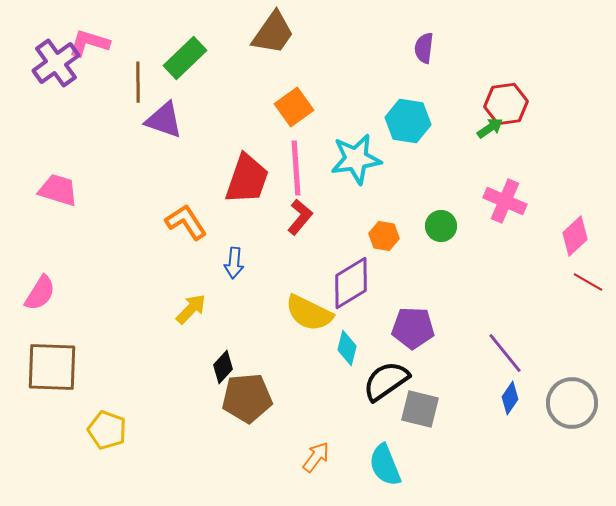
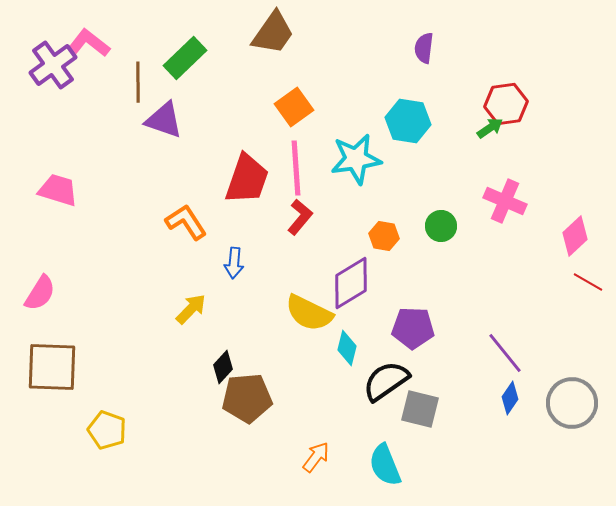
pink L-shape: rotated 21 degrees clockwise
purple cross: moved 3 px left, 2 px down
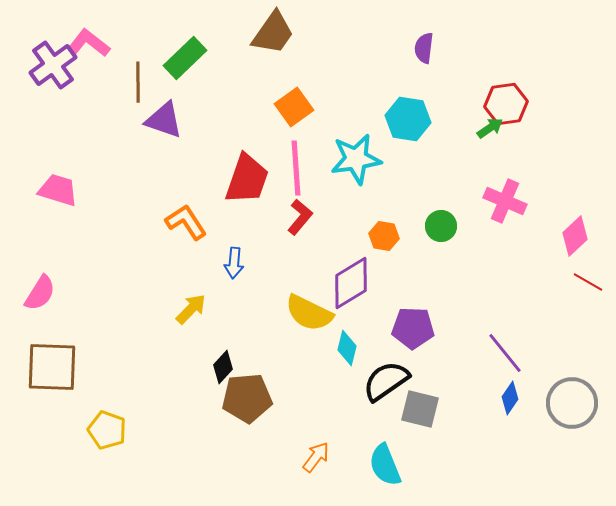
cyan hexagon: moved 2 px up
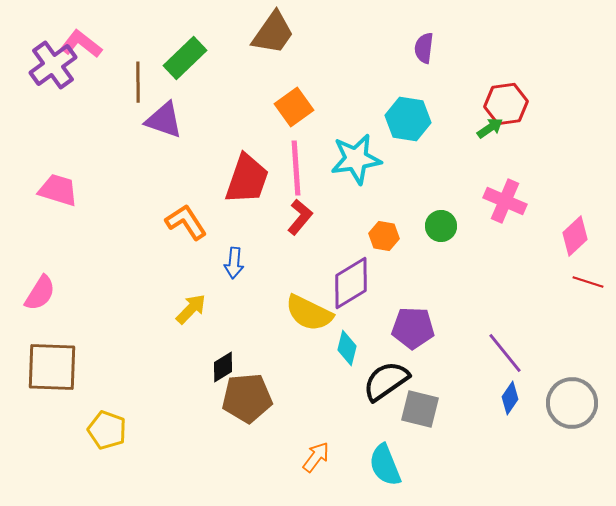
pink L-shape: moved 8 px left, 1 px down
red line: rotated 12 degrees counterclockwise
black diamond: rotated 16 degrees clockwise
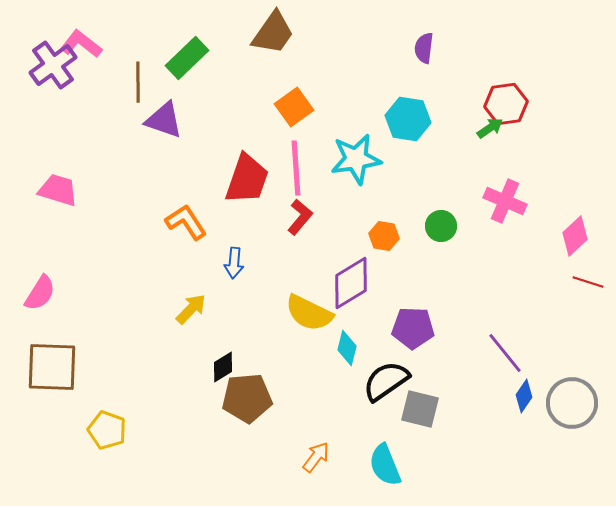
green rectangle: moved 2 px right
blue diamond: moved 14 px right, 2 px up
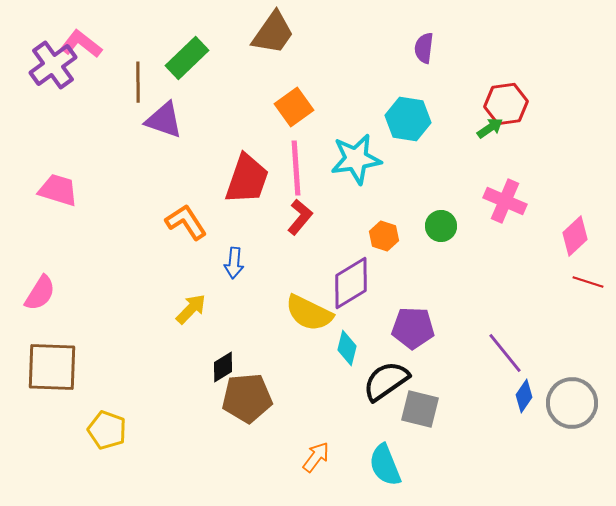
orange hexagon: rotated 8 degrees clockwise
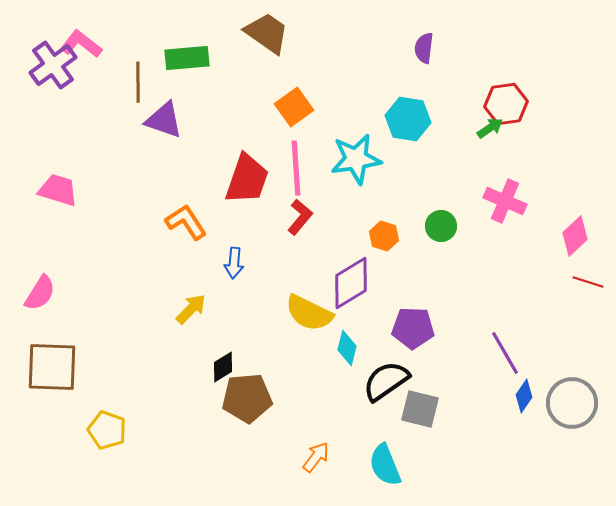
brown trapezoid: moved 6 px left; rotated 90 degrees counterclockwise
green rectangle: rotated 39 degrees clockwise
purple line: rotated 9 degrees clockwise
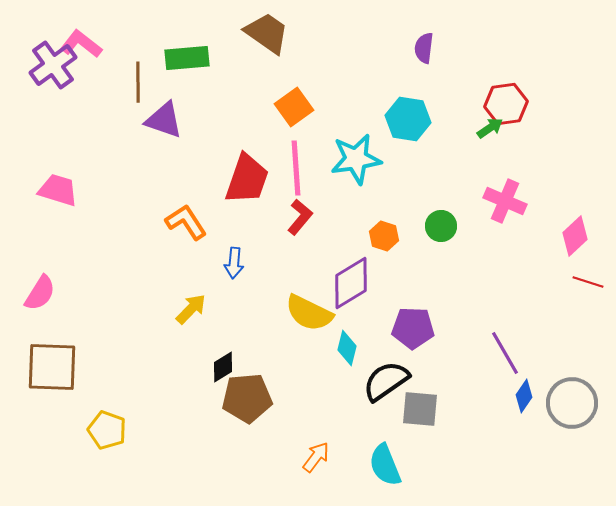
gray square: rotated 9 degrees counterclockwise
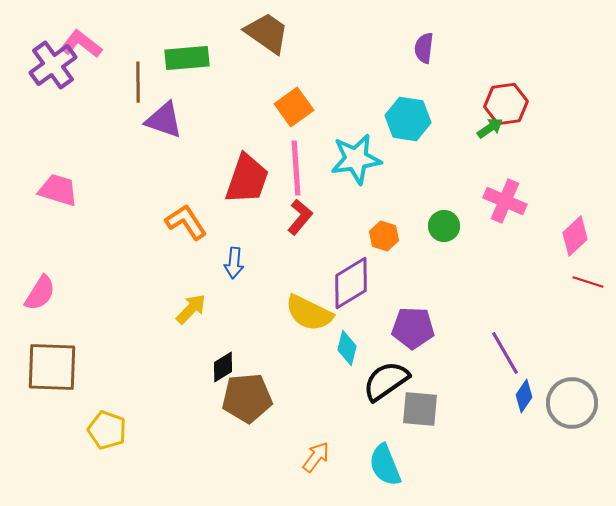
green circle: moved 3 px right
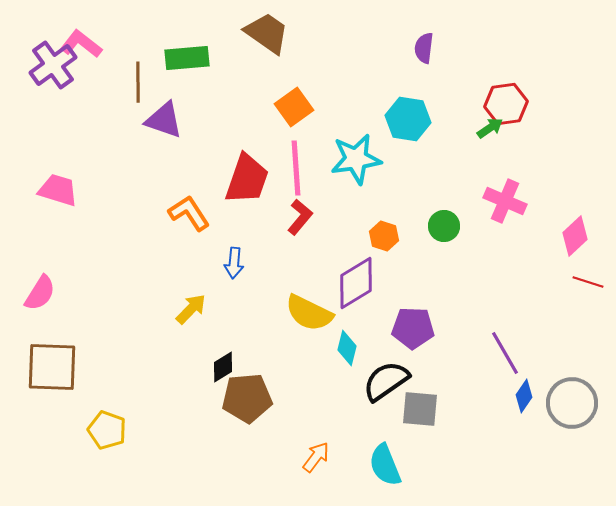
orange L-shape: moved 3 px right, 9 px up
purple diamond: moved 5 px right
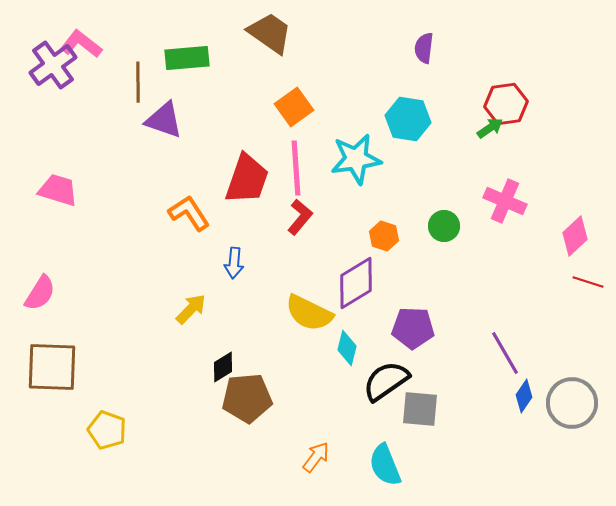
brown trapezoid: moved 3 px right
